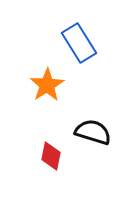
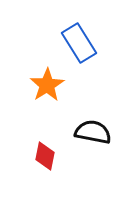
black semicircle: rotated 6 degrees counterclockwise
red diamond: moved 6 px left
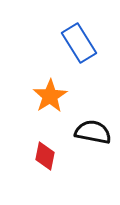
orange star: moved 3 px right, 11 px down
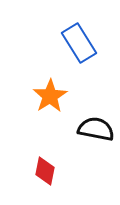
black semicircle: moved 3 px right, 3 px up
red diamond: moved 15 px down
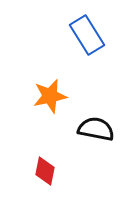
blue rectangle: moved 8 px right, 8 px up
orange star: rotated 20 degrees clockwise
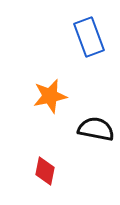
blue rectangle: moved 2 px right, 2 px down; rotated 12 degrees clockwise
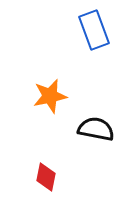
blue rectangle: moved 5 px right, 7 px up
red diamond: moved 1 px right, 6 px down
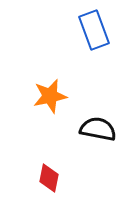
black semicircle: moved 2 px right
red diamond: moved 3 px right, 1 px down
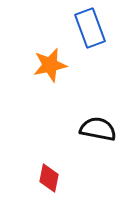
blue rectangle: moved 4 px left, 2 px up
orange star: moved 31 px up
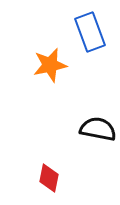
blue rectangle: moved 4 px down
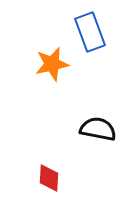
orange star: moved 2 px right, 1 px up
red diamond: rotated 8 degrees counterclockwise
